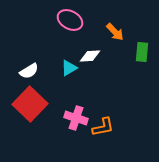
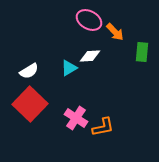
pink ellipse: moved 19 px right
pink cross: rotated 15 degrees clockwise
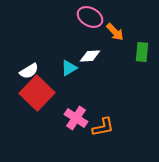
pink ellipse: moved 1 px right, 3 px up
red square: moved 7 px right, 11 px up
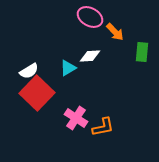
cyan triangle: moved 1 px left
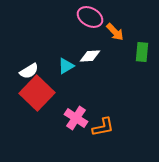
cyan triangle: moved 2 px left, 2 px up
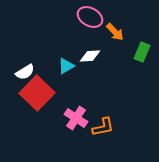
green rectangle: rotated 18 degrees clockwise
white semicircle: moved 4 px left, 1 px down
